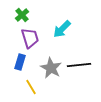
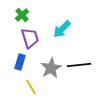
gray star: rotated 15 degrees clockwise
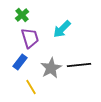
blue rectangle: rotated 21 degrees clockwise
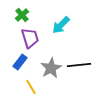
cyan arrow: moved 1 px left, 4 px up
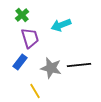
cyan arrow: rotated 24 degrees clockwise
gray star: rotated 30 degrees counterclockwise
yellow line: moved 4 px right, 4 px down
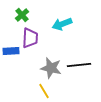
cyan arrow: moved 1 px right, 1 px up
purple trapezoid: rotated 20 degrees clockwise
blue rectangle: moved 9 px left, 11 px up; rotated 49 degrees clockwise
yellow line: moved 9 px right
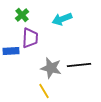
cyan arrow: moved 5 px up
